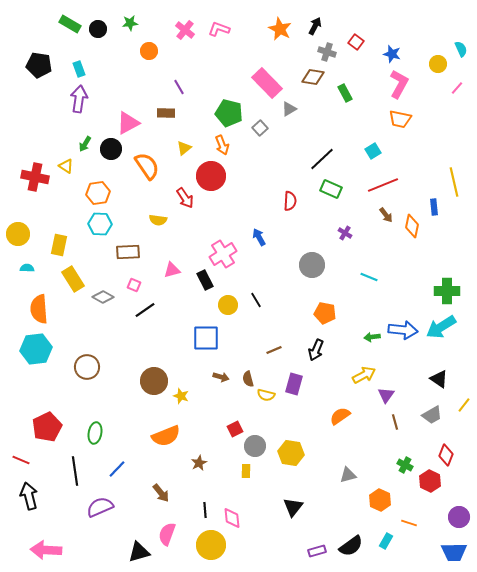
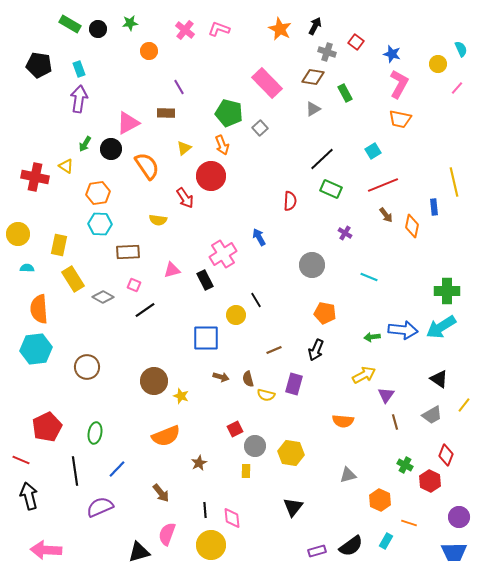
gray triangle at (289, 109): moved 24 px right
yellow circle at (228, 305): moved 8 px right, 10 px down
orange semicircle at (340, 416): moved 3 px right, 5 px down; rotated 140 degrees counterclockwise
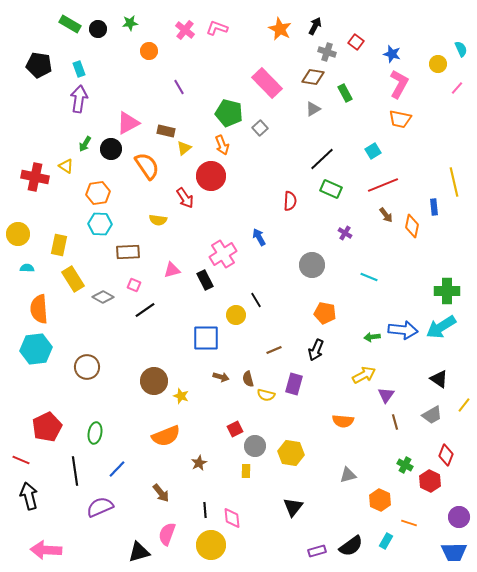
pink L-shape at (219, 29): moved 2 px left, 1 px up
brown rectangle at (166, 113): moved 18 px down; rotated 12 degrees clockwise
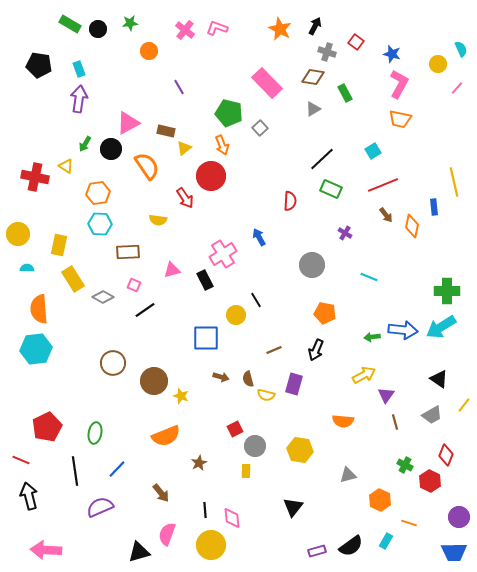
brown circle at (87, 367): moved 26 px right, 4 px up
yellow hexagon at (291, 453): moved 9 px right, 3 px up
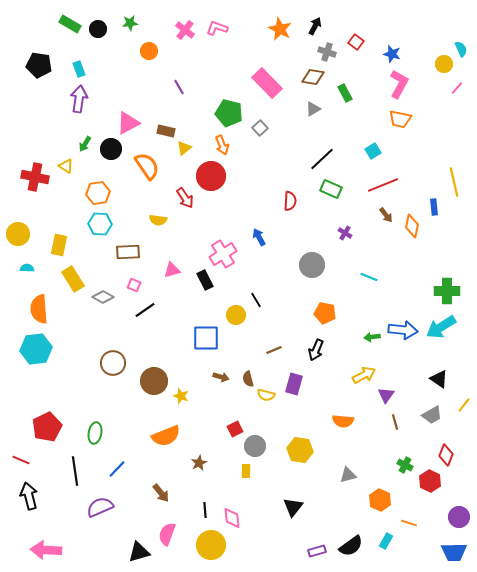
yellow circle at (438, 64): moved 6 px right
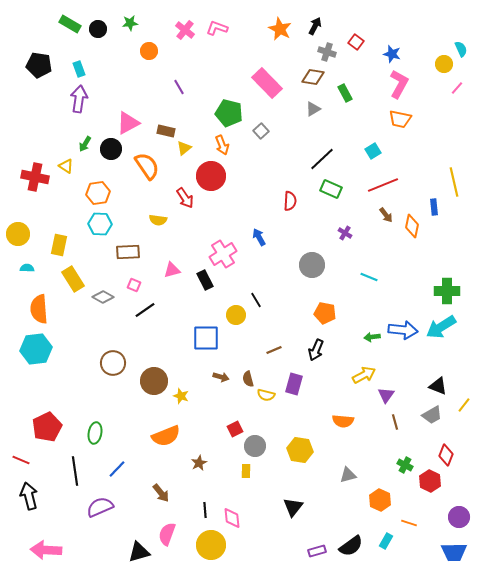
gray square at (260, 128): moved 1 px right, 3 px down
black triangle at (439, 379): moved 1 px left, 7 px down; rotated 12 degrees counterclockwise
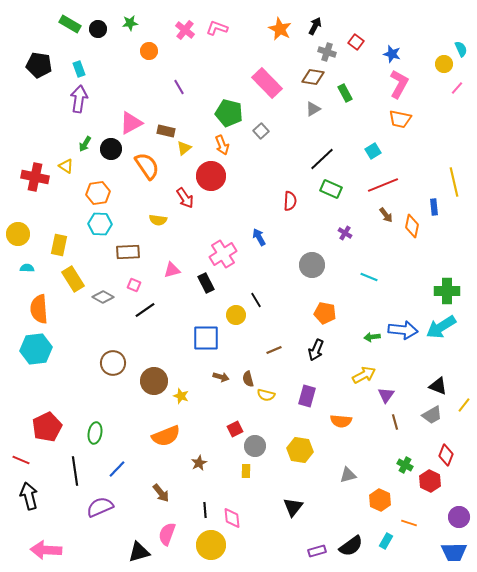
pink triangle at (128, 123): moved 3 px right
black rectangle at (205, 280): moved 1 px right, 3 px down
purple rectangle at (294, 384): moved 13 px right, 12 px down
orange semicircle at (343, 421): moved 2 px left
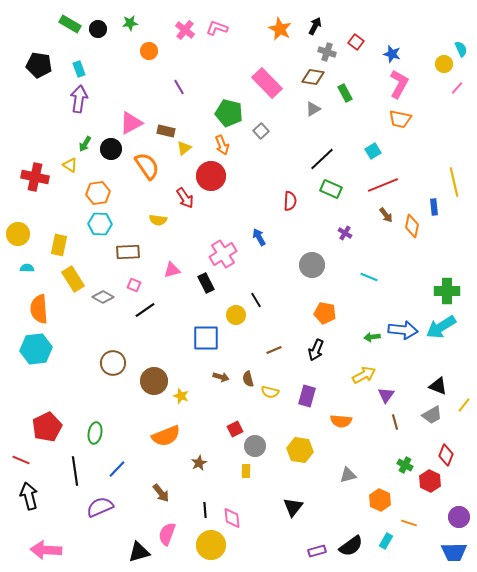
yellow triangle at (66, 166): moved 4 px right, 1 px up
yellow semicircle at (266, 395): moved 4 px right, 3 px up
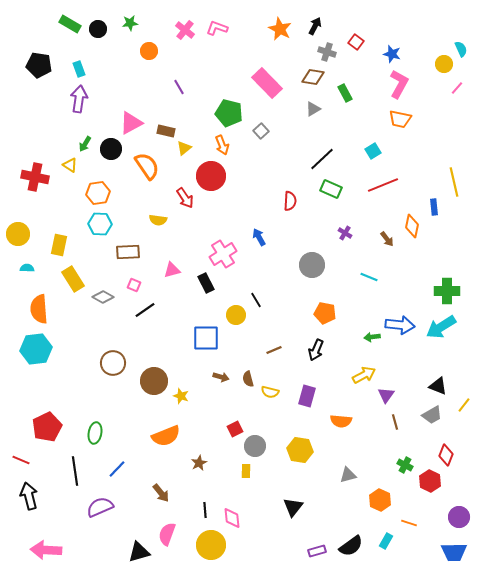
brown arrow at (386, 215): moved 1 px right, 24 px down
blue arrow at (403, 330): moved 3 px left, 5 px up
